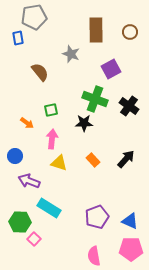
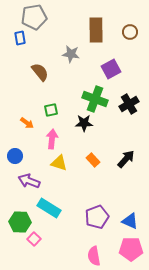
blue rectangle: moved 2 px right
gray star: rotated 12 degrees counterclockwise
black cross: moved 2 px up; rotated 24 degrees clockwise
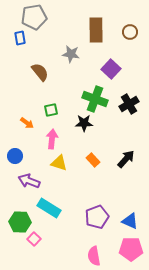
purple square: rotated 18 degrees counterclockwise
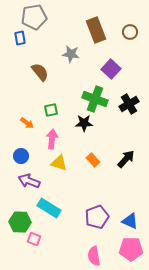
brown rectangle: rotated 20 degrees counterclockwise
blue circle: moved 6 px right
pink square: rotated 24 degrees counterclockwise
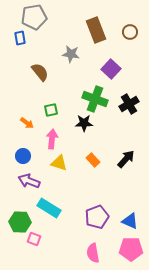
blue circle: moved 2 px right
pink semicircle: moved 1 px left, 3 px up
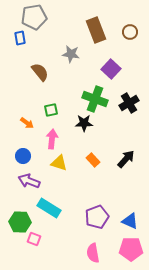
black cross: moved 1 px up
